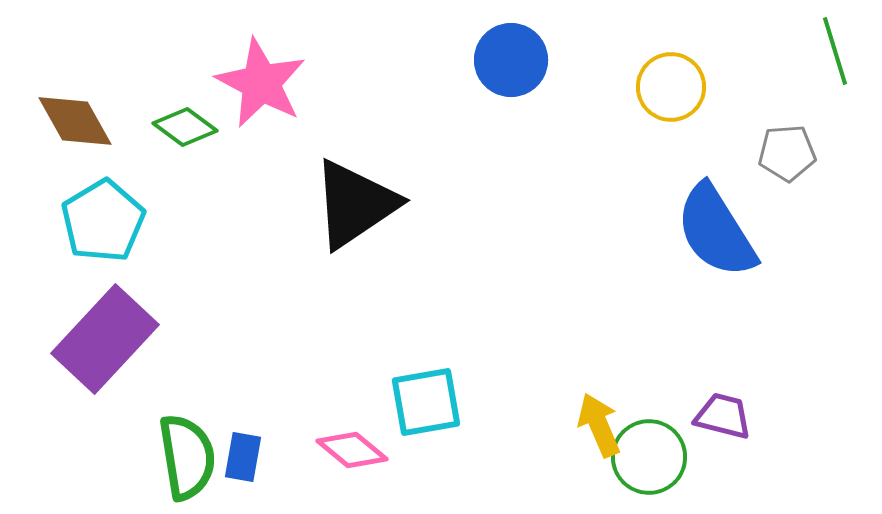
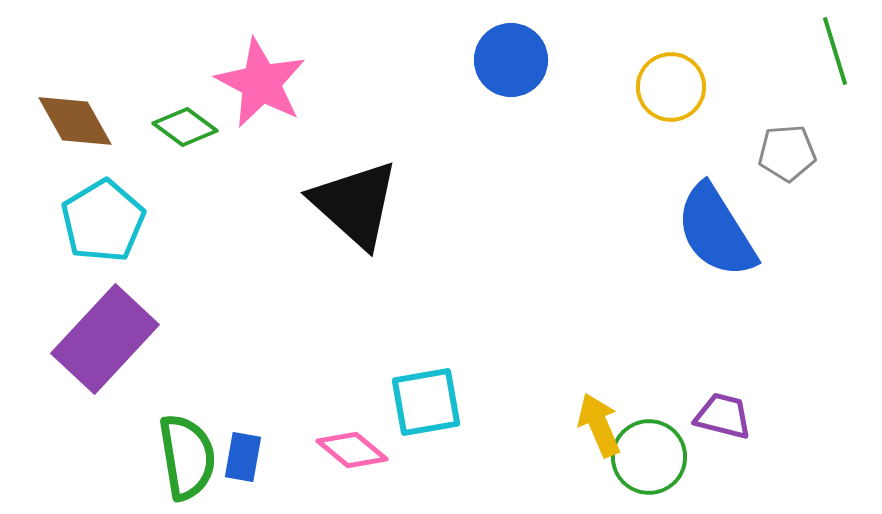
black triangle: rotated 44 degrees counterclockwise
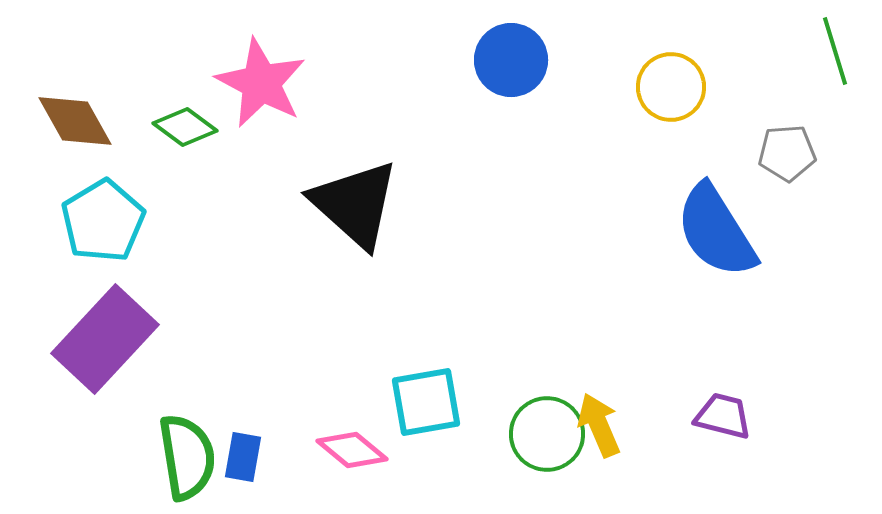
green circle: moved 102 px left, 23 px up
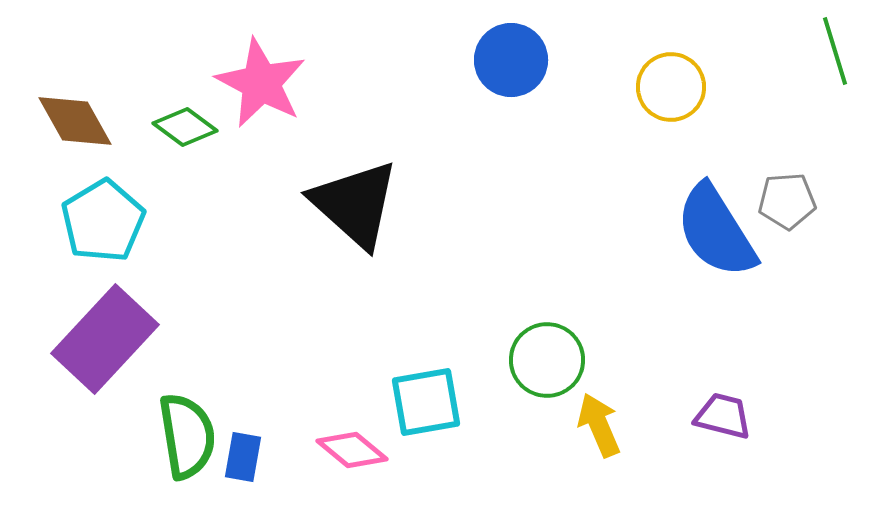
gray pentagon: moved 48 px down
green circle: moved 74 px up
green semicircle: moved 21 px up
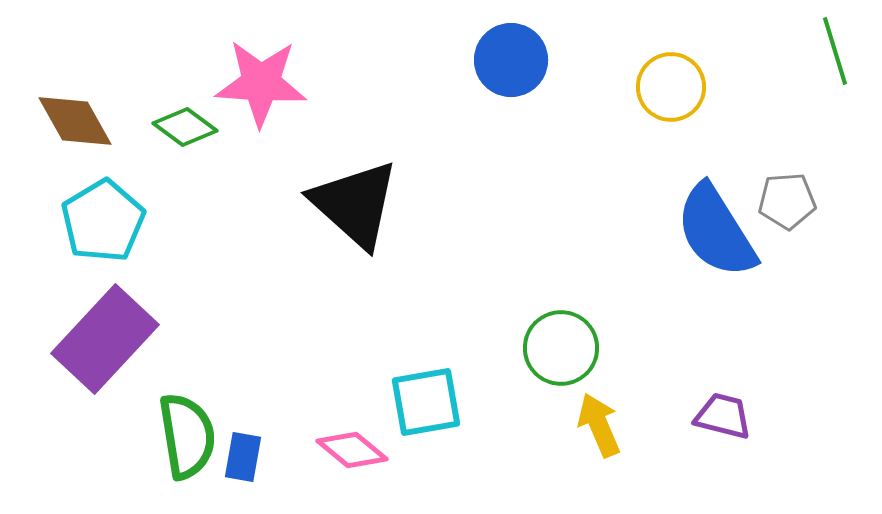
pink star: rotated 24 degrees counterclockwise
green circle: moved 14 px right, 12 px up
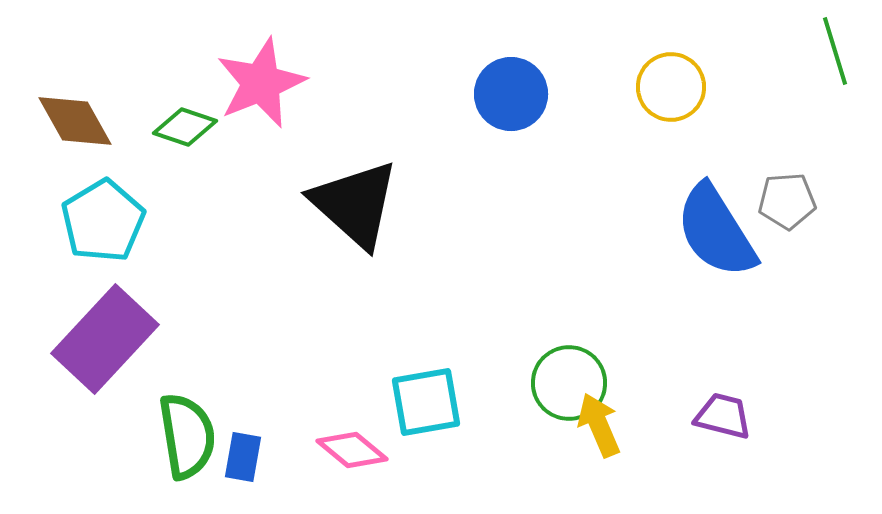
blue circle: moved 34 px down
pink star: rotated 26 degrees counterclockwise
green diamond: rotated 18 degrees counterclockwise
green circle: moved 8 px right, 35 px down
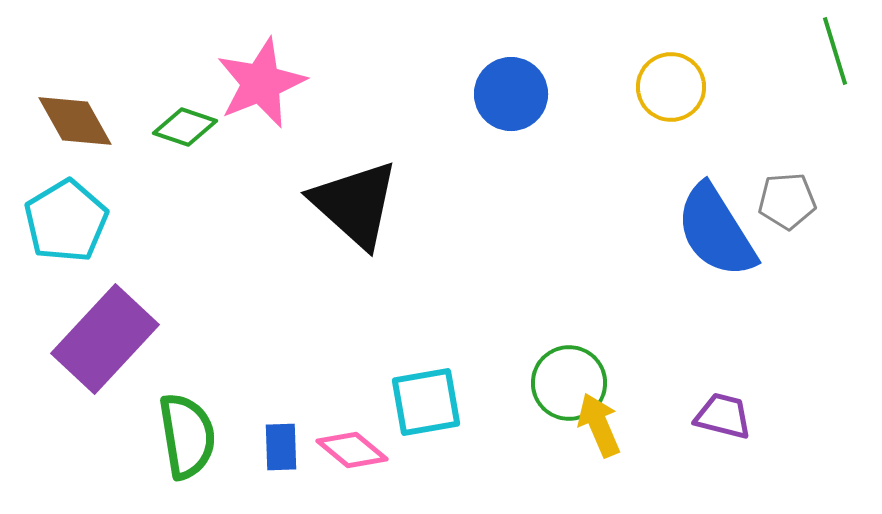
cyan pentagon: moved 37 px left
blue rectangle: moved 38 px right, 10 px up; rotated 12 degrees counterclockwise
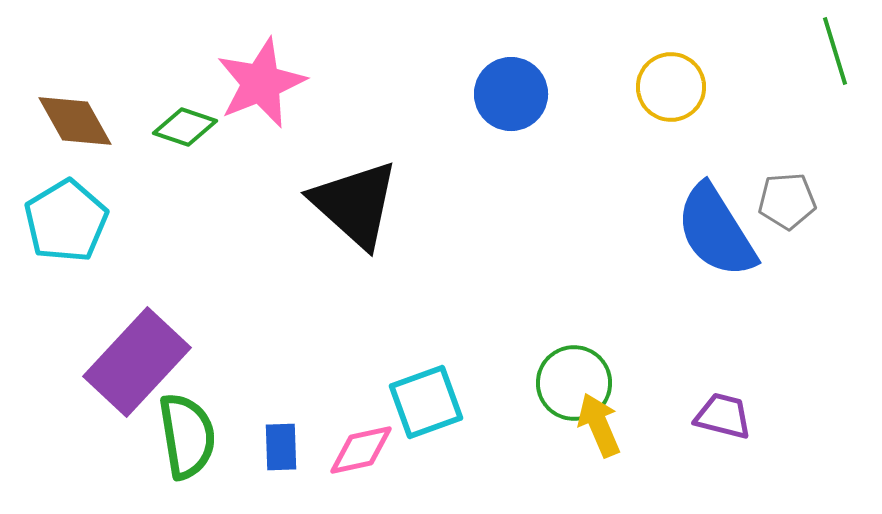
purple rectangle: moved 32 px right, 23 px down
green circle: moved 5 px right
cyan square: rotated 10 degrees counterclockwise
pink diamond: moved 9 px right; rotated 52 degrees counterclockwise
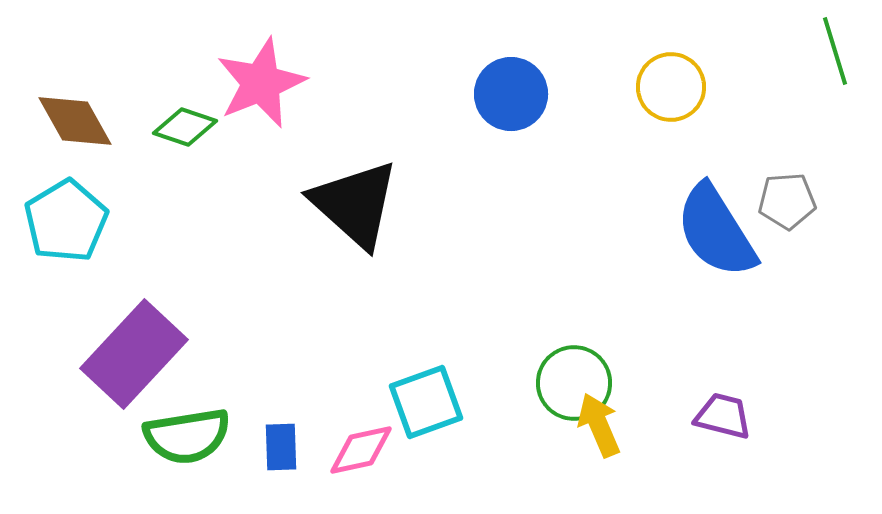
purple rectangle: moved 3 px left, 8 px up
green semicircle: rotated 90 degrees clockwise
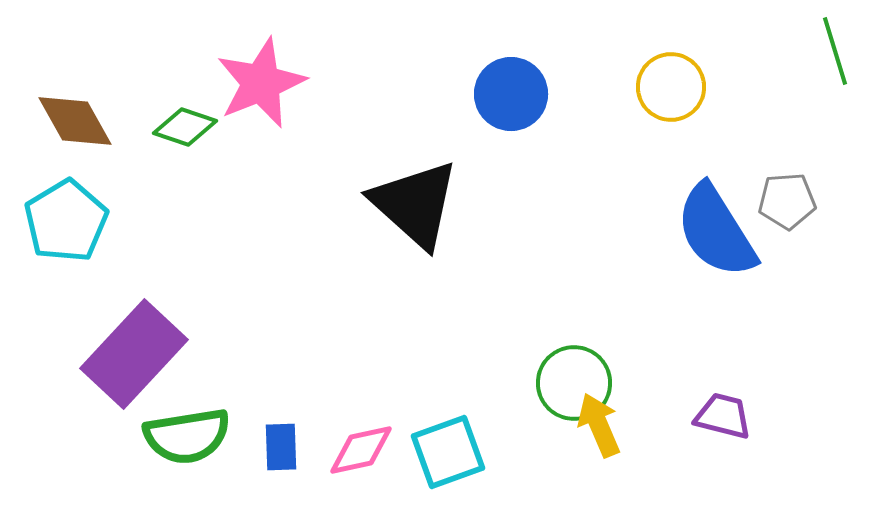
black triangle: moved 60 px right
cyan square: moved 22 px right, 50 px down
